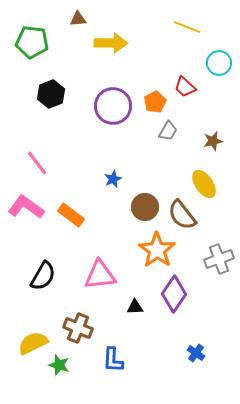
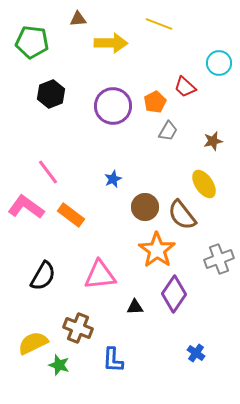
yellow line: moved 28 px left, 3 px up
pink line: moved 11 px right, 9 px down
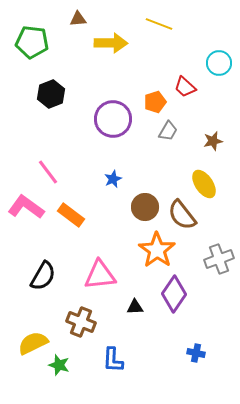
orange pentagon: rotated 10 degrees clockwise
purple circle: moved 13 px down
brown cross: moved 3 px right, 6 px up
blue cross: rotated 24 degrees counterclockwise
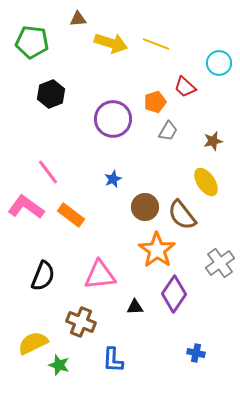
yellow line: moved 3 px left, 20 px down
yellow arrow: rotated 16 degrees clockwise
yellow ellipse: moved 2 px right, 2 px up
gray cross: moved 1 px right, 4 px down; rotated 16 degrees counterclockwise
black semicircle: rotated 8 degrees counterclockwise
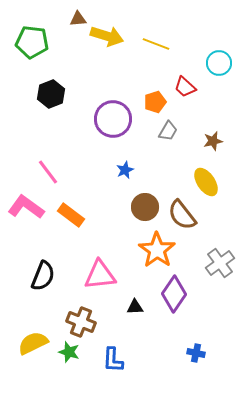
yellow arrow: moved 4 px left, 7 px up
blue star: moved 12 px right, 9 px up
green star: moved 10 px right, 13 px up
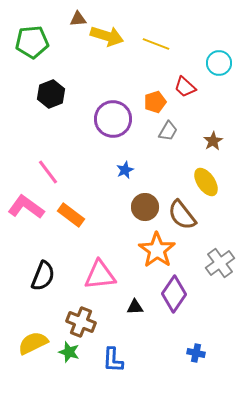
green pentagon: rotated 12 degrees counterclockwise
brown star: rotated 18 degrees counterclockwise
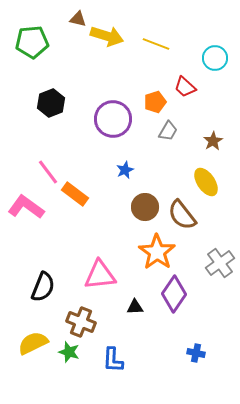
brown triangle: rotated 18 degrees clockwise
cyan circle: moved 4 px left, 5 px up
black hexagon: moved 9 px down
orange rectangle: moved 4 px right, 21 px up
orange star: moved 2 px down
black semicircle: moved 11 px down
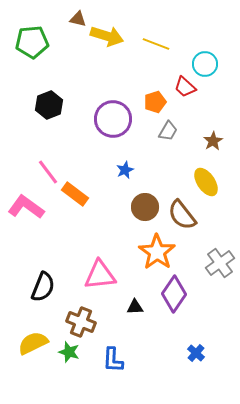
cyan circle: moved 10 px left, 6 px down
black hexagon: moved 2 px left, 2 px down
blue cross: rotated 30 degrees clockwise
